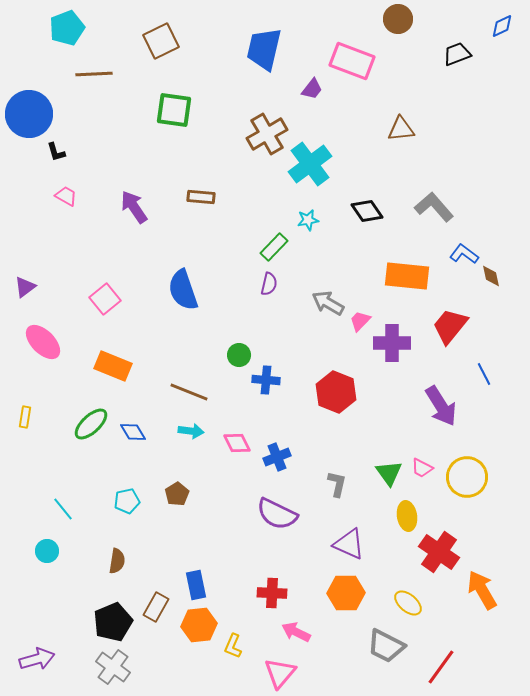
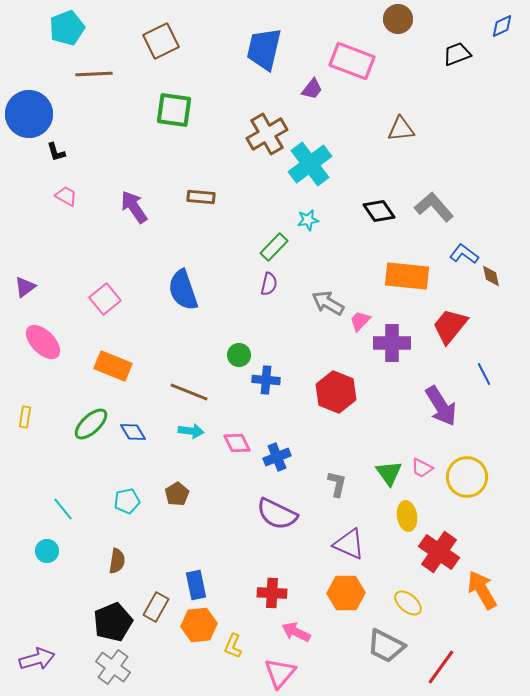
black diamond at (367, 211): moved 12 px right
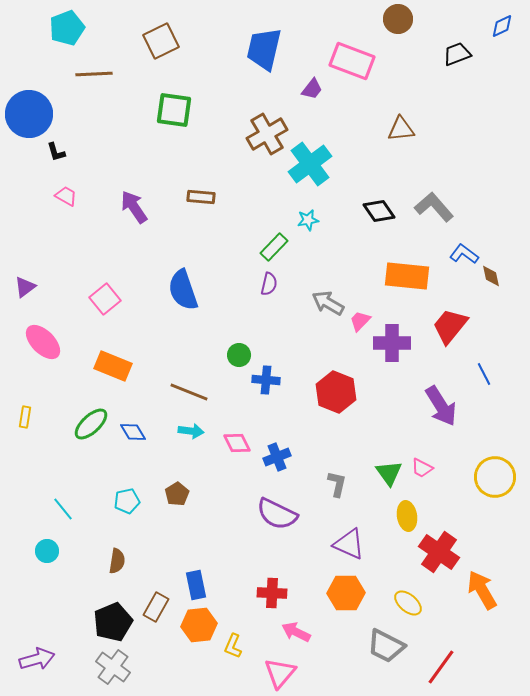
yellow circle at (467, 477): moved 28 px right
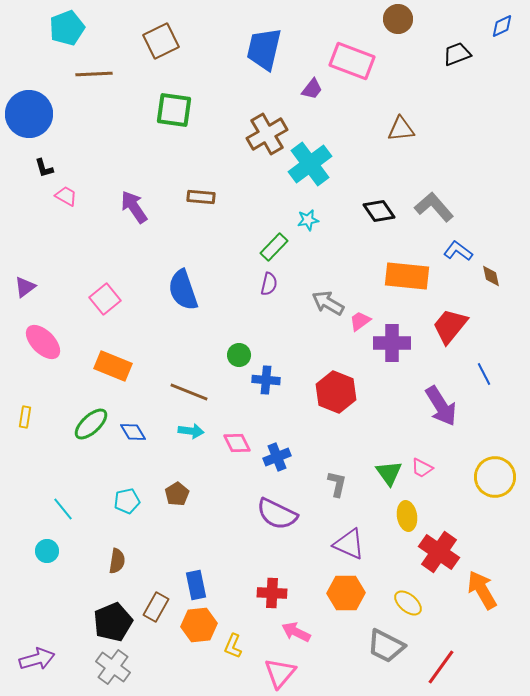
black L-shape at (56, 152): moved 12 px left, 16 px down
blue L-shape at (464, 254): moved 6 px left, 3 px up
pink trapezoid at (360, 321): rotated 10 degrees clockwise
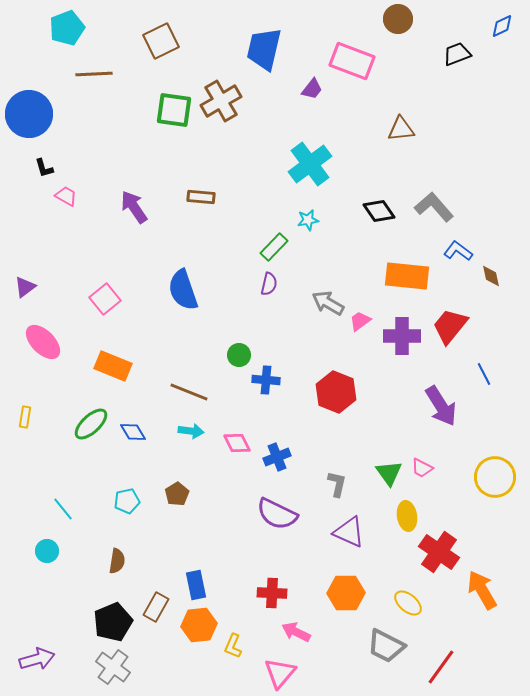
brown cross at (267, 134): moved 46 px left, 33 px up
purple cross at (392, 343): moved 10 px right, 7 px up
purple triangle at (349, 544): moved 12 px up
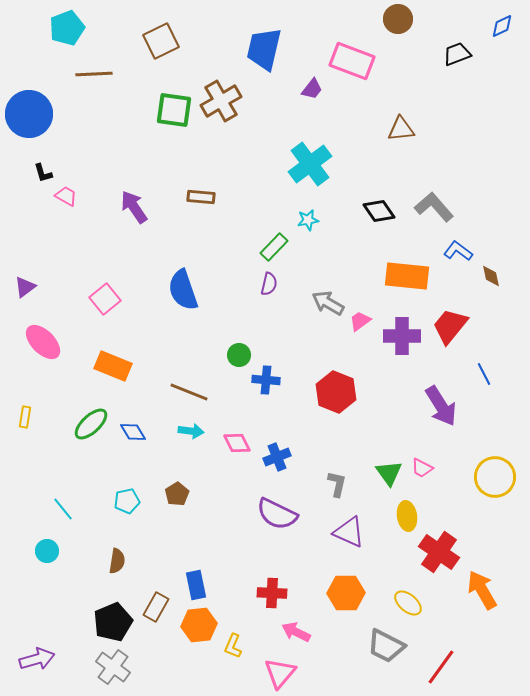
black L-shape at (44, 168): moved 1 px left, 5 px down
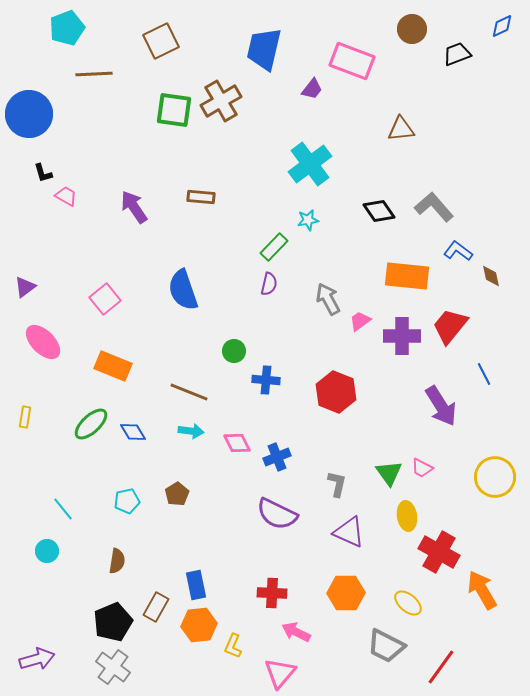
brown circle at (398, 19): moved 14 px right, 10 px down
gray arrow at (328, 303): moved 4 px up; rotated 32 degrees clockwise
green circle at (239, 355): moved 5 px left, 4 px up
red cross at (439, 552): rotated 6 degrees counterclockwise
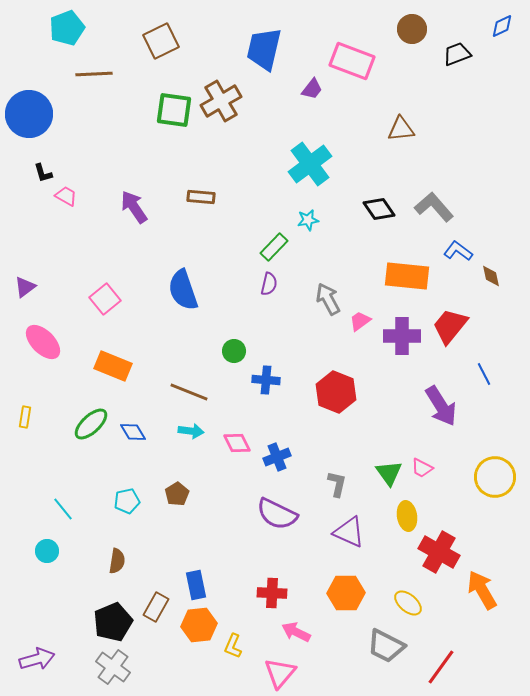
black diamond at (379, 211): moved 2 px up
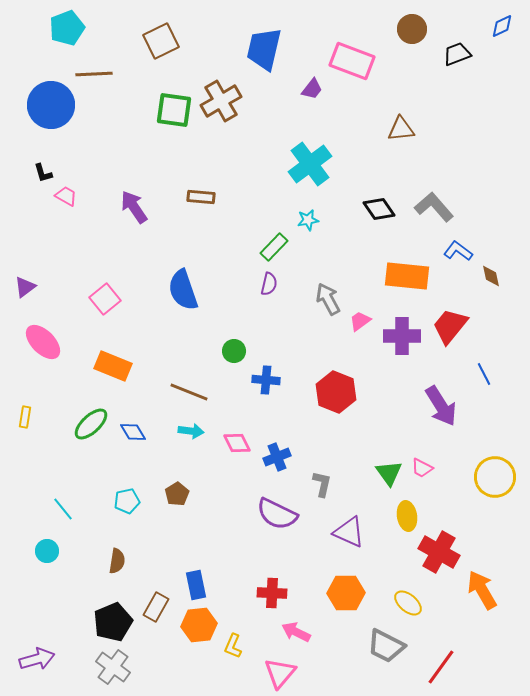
blue circle at (29, 114): moved 22 px right, 9 px up
gray L-shape at (337, 484): moved 15 px left
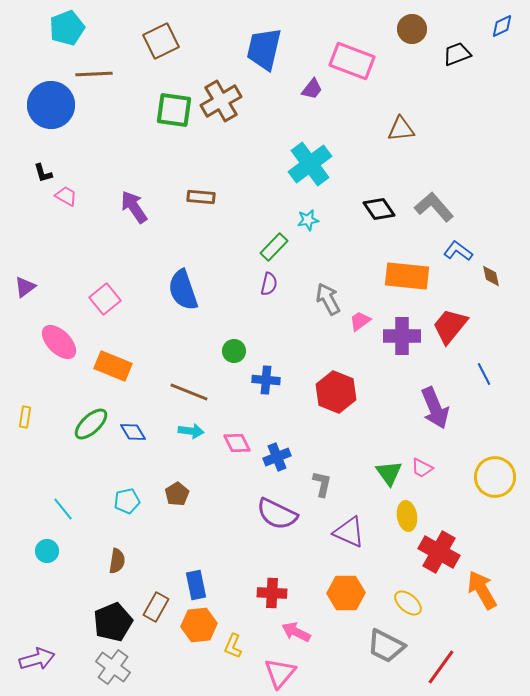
pink ellipse at (43, 342): moved 16 px right
purple arrow at (441, 406): moved 6 px left, 2 px down; rotated 9 degrees clockwise
